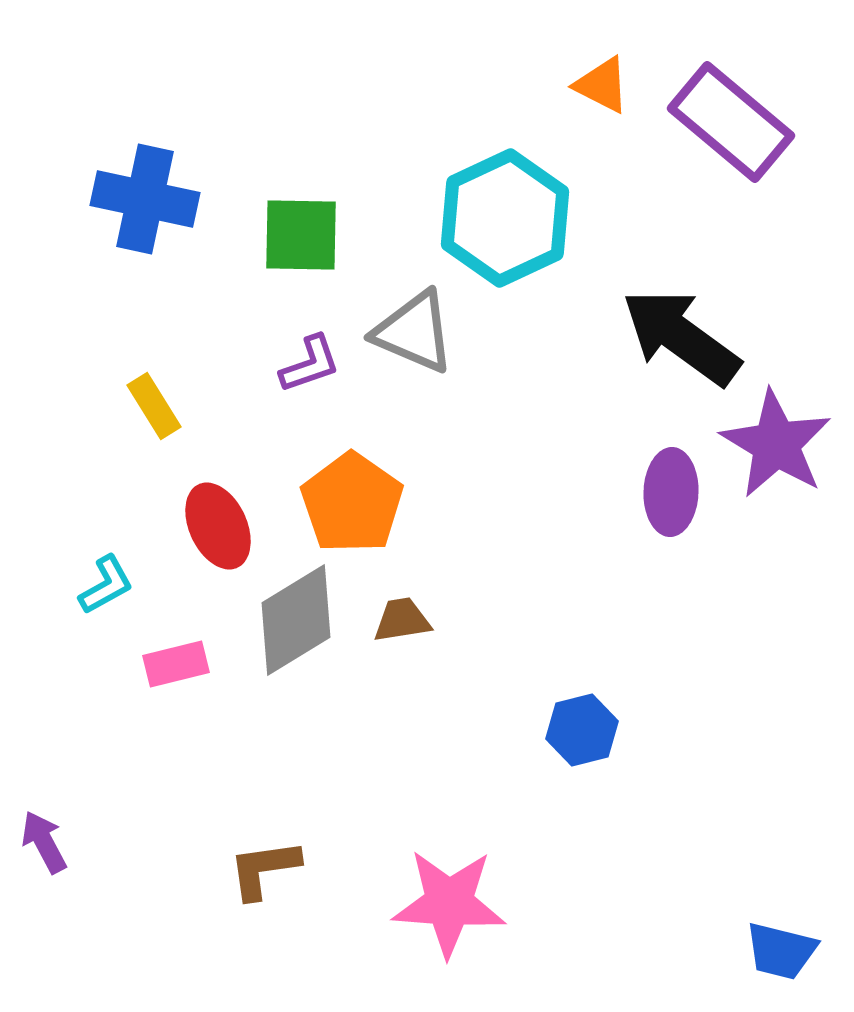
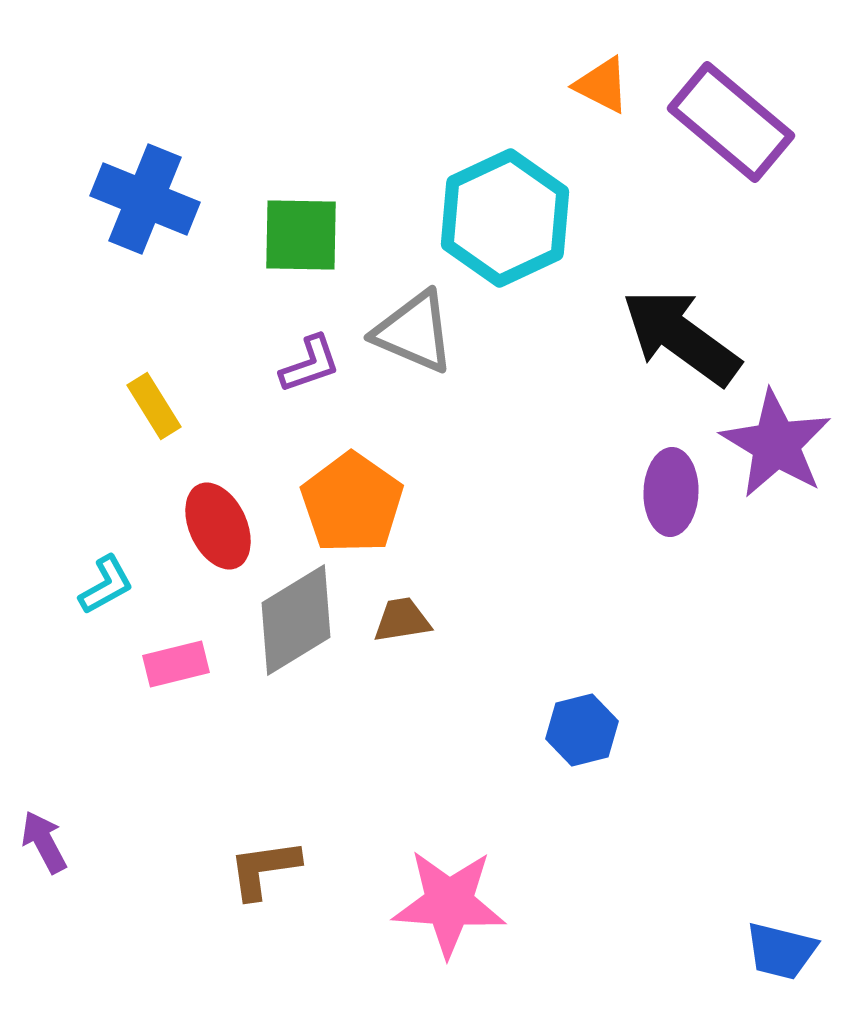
blue cross: rotated 10 degrees clockwise
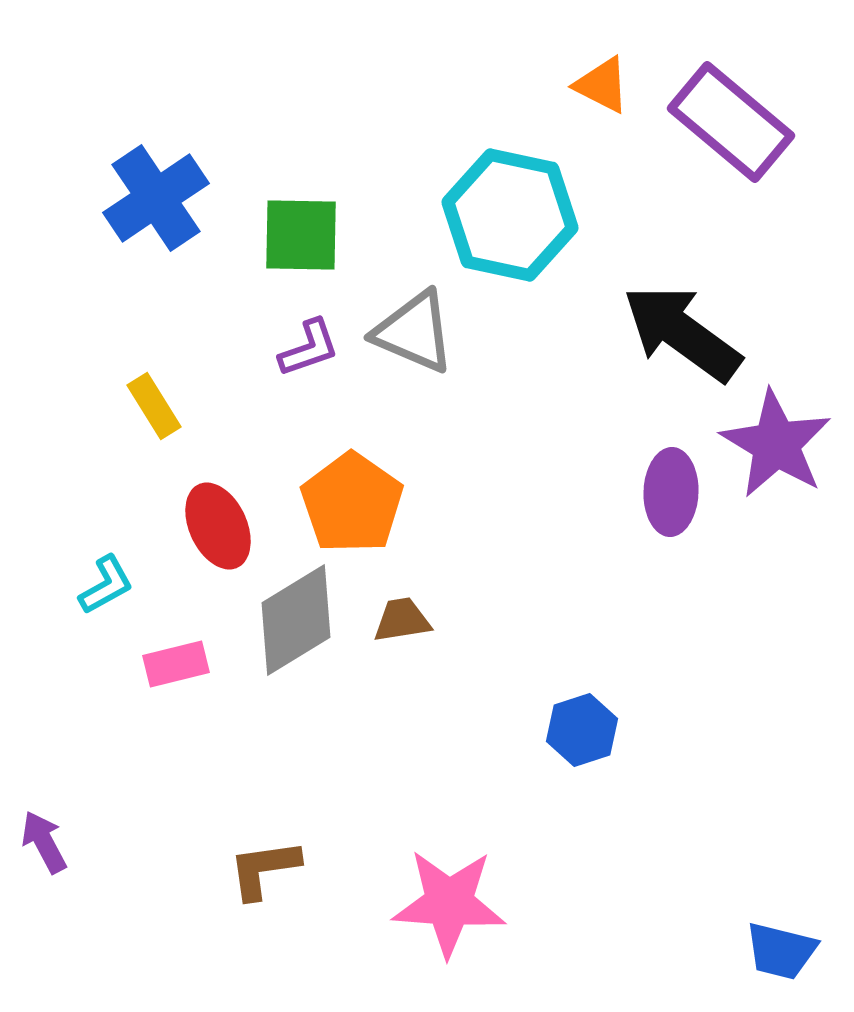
blue cross: moved 11 px right, 1 px up; rotated 34 degrees clockwise
cyan hexagon: moved 5 px right, 3 px up; rotated 23 degrees counterclockwise
black arrow: moved 1 px right, 4 px up
purple L-shape: moved 1 px left, 16 px up
blue hexagon: rotated 4 degrees counterclockwise
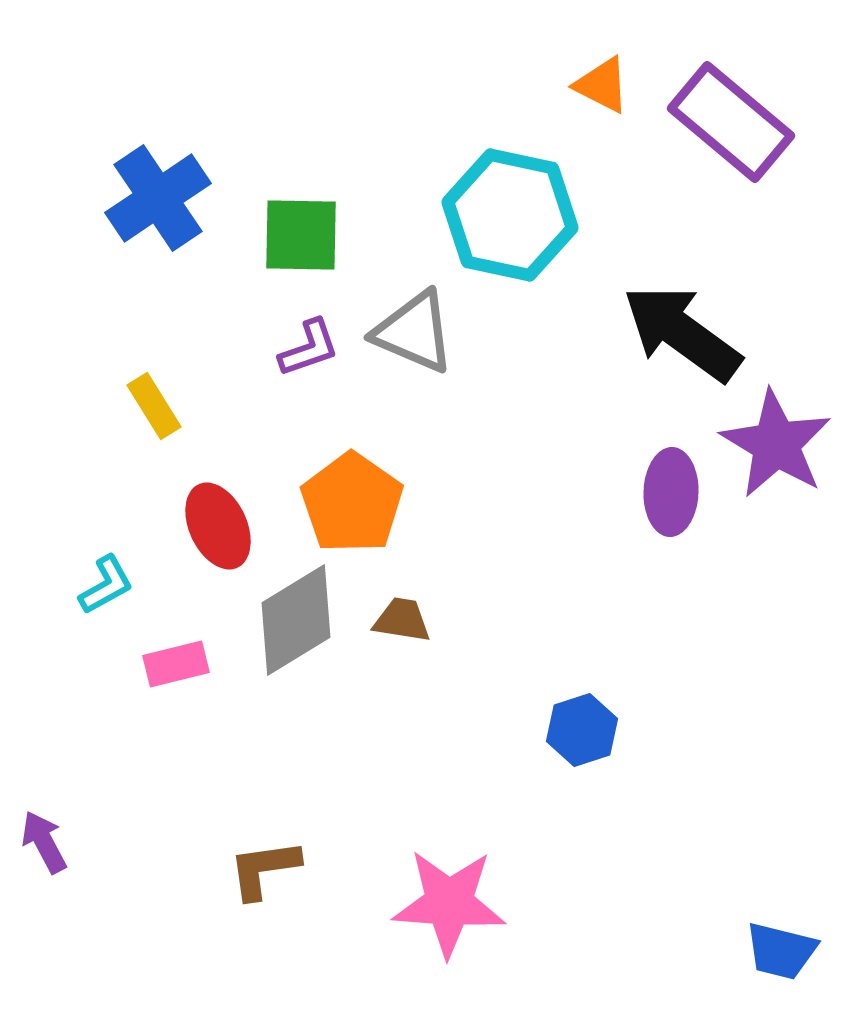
blue cross: moved 2 px right
brown trapezoid: rotated 18 degrees clockwise
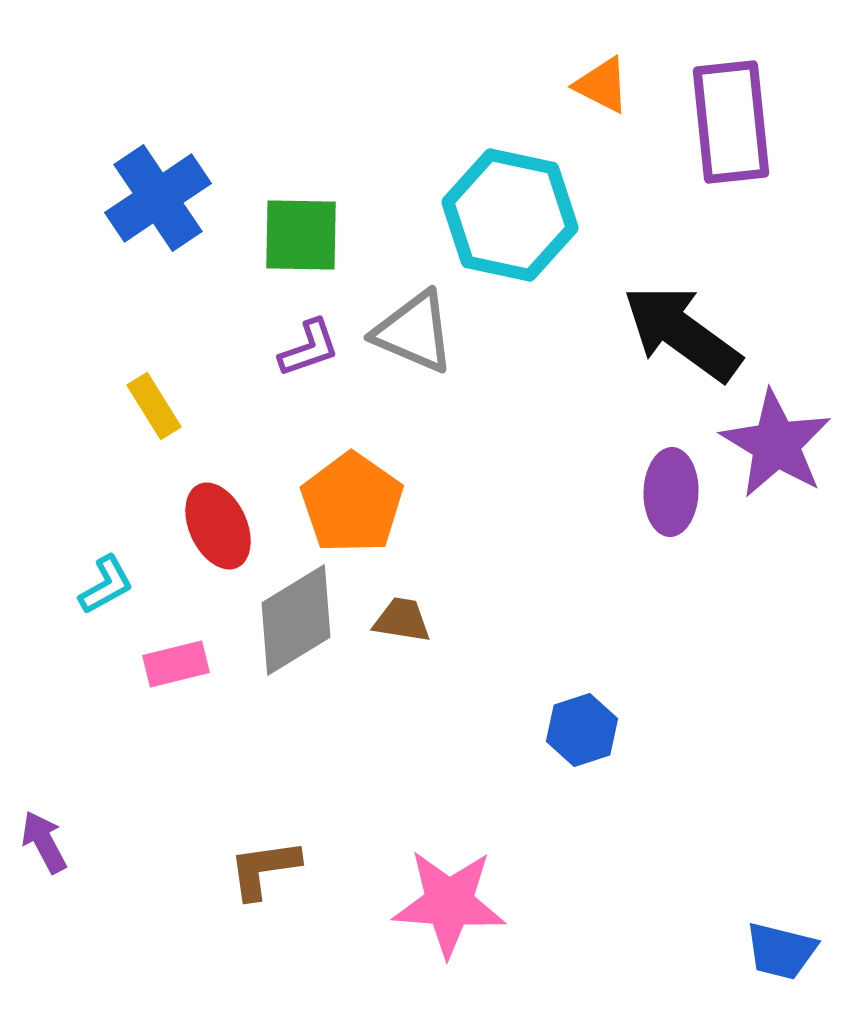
purple rectangle: rotated 44 degrees clockwise
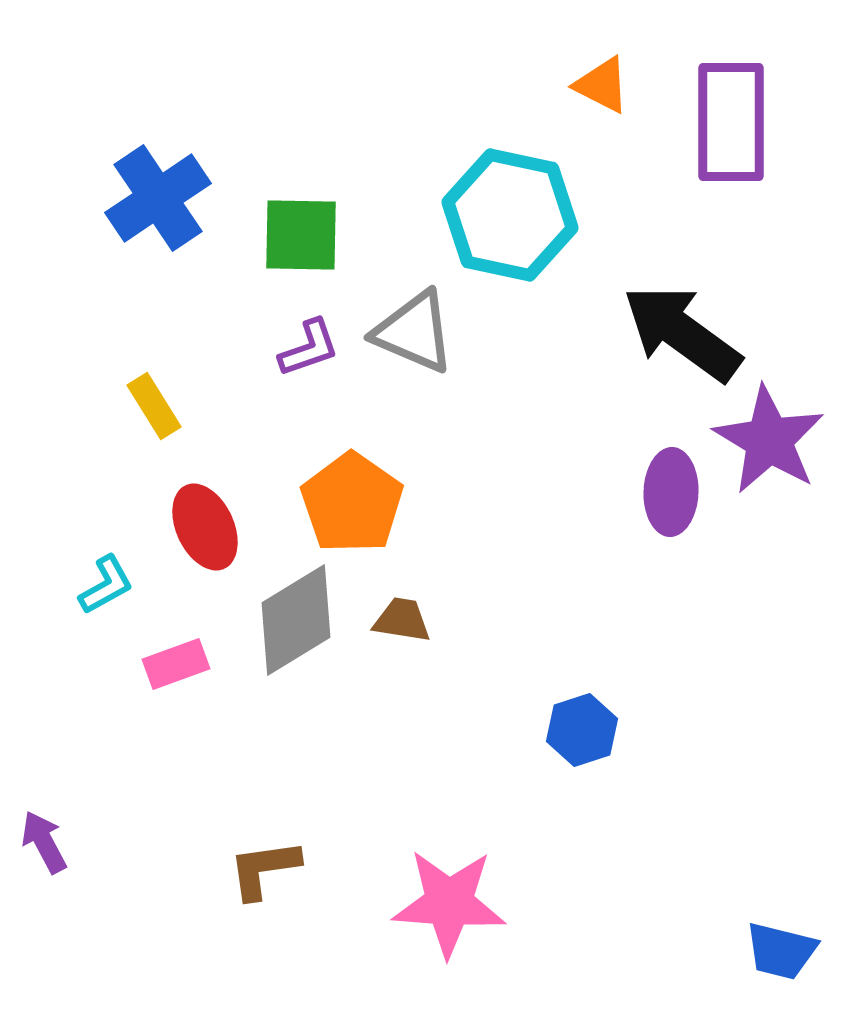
purple rectangle: rotated 6 degrees clockwise
purple star: moved 7 px left, 4 px up
red ellipse: moved 13 px left, 1 px down
pink rectangle: rotated 6 degrees counterclockwise
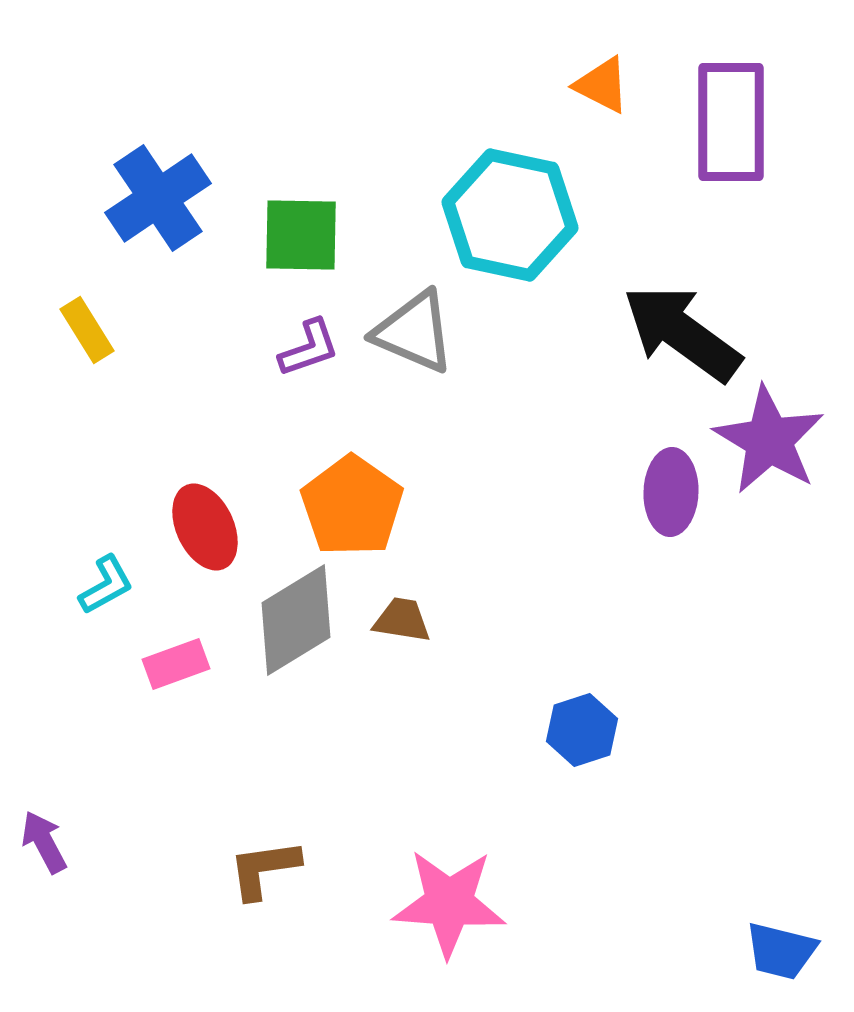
yellow rectangle: moved 67 px left, 76 px up
orange pentagon: moved 3 px down
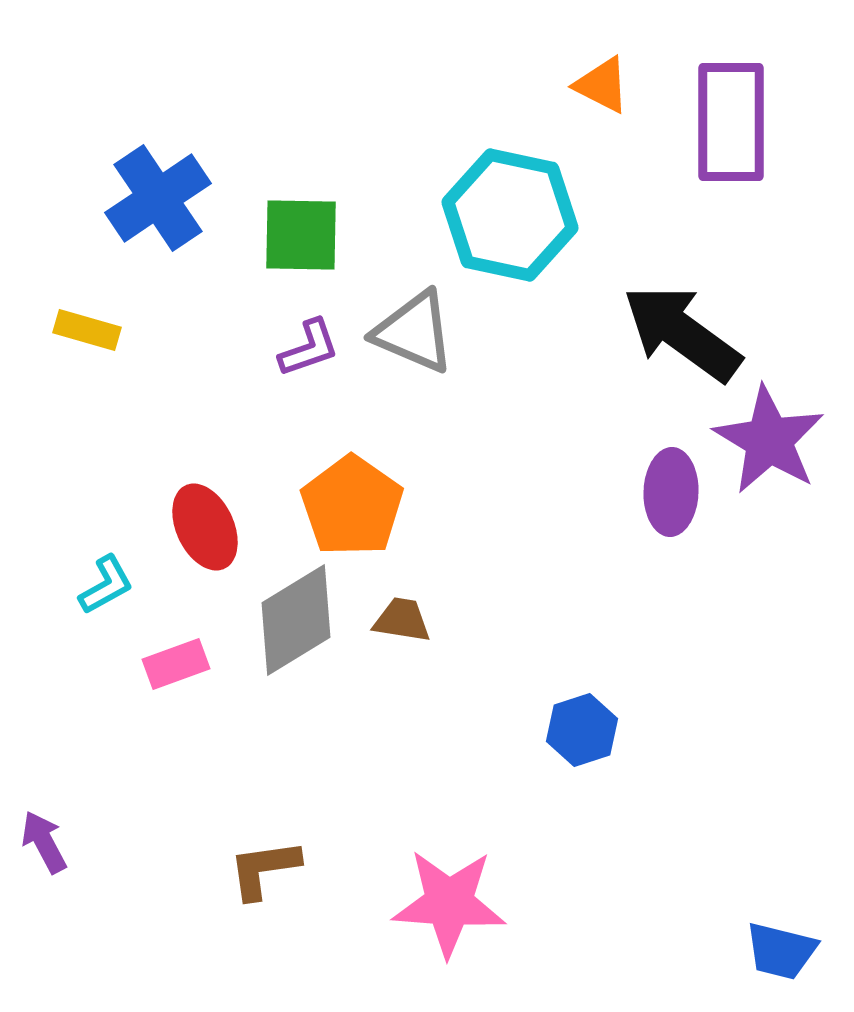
yellow rectangle: rotated 42 degrees counterclockwise
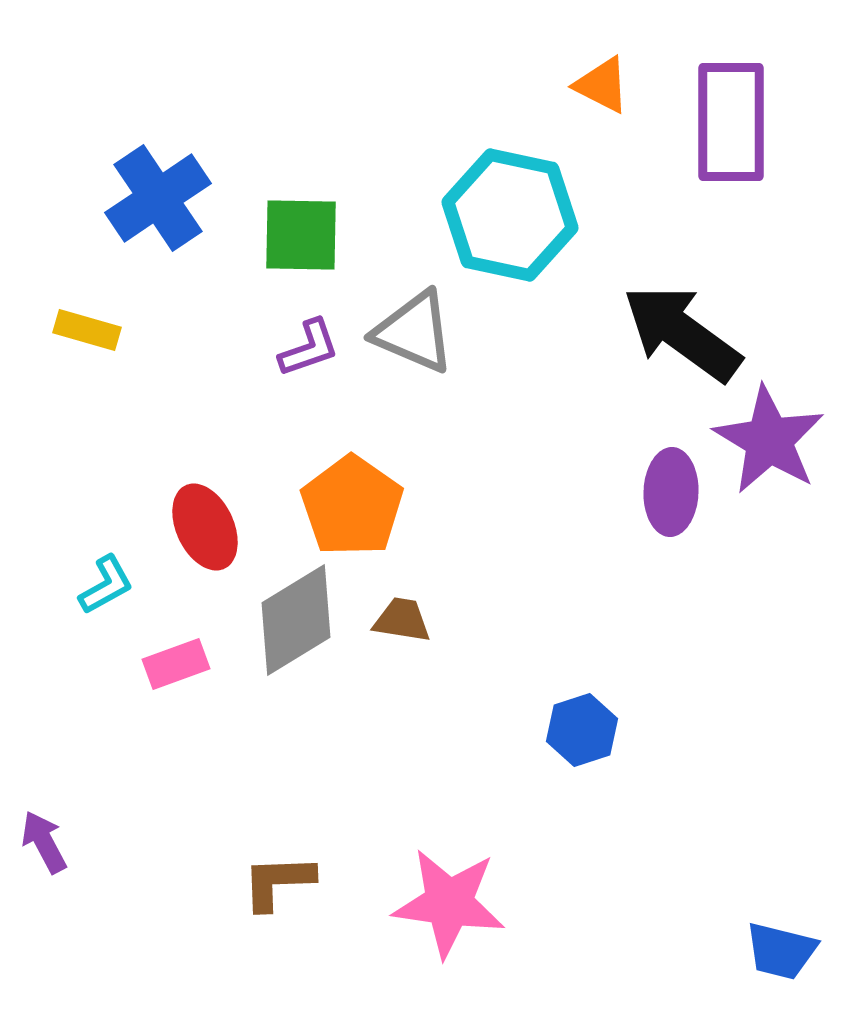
brown L-shape: moved 14 px right, 13 px down; rotated 6 degrees clockwise
pink star: rotated 4 degrees clockwise
